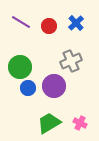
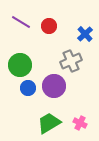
blue cross: moved 9 px right, 11 px down
green circle: moved 2 px up
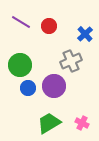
pink cross: moved 2 px right
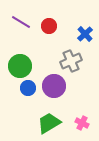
green circle: moved 1 px down
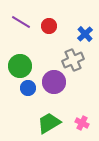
gray cross: moved 2 px right, 1 px up
purple circle: moved 4 px up
